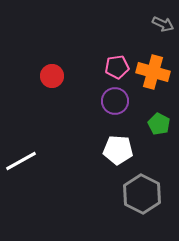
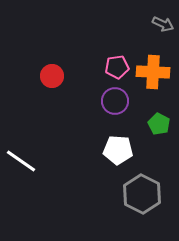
orange cross: rotated 12 degrees counterclockwise
white line: rotated 64 degrees clockwise
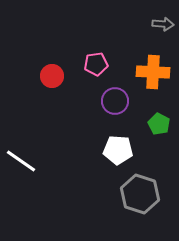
gray arrow: rotated 20 degrees counterclockwise
pink pentagon: moved 21 px left, 3 px up
gray hexagon: moved 2 px left; rotated 9 degrees counterclockwise
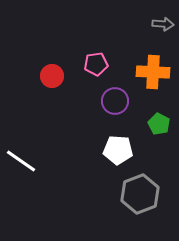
gray hexagon: rotated 21 degrees clockwise
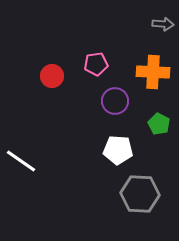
gray hexagon: rotated 24 degrees clockwise
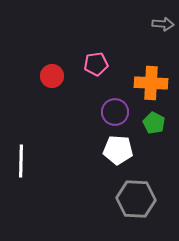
orange cross: moved 2 px left, 11 px down
purple circle: moved 11 px down
green pentagon: moved 5 px left, 1 px up
white line: rotated 56 degrees clockwise
gray hexagon: moved 4 px left, 5 px down
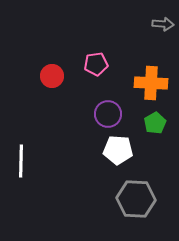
purple circle: moved 7 px left, 2 px down
green pentagon: moved 1 px right; rotated 15 degrees clockwise
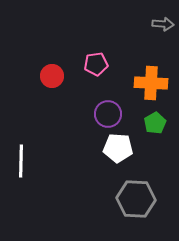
white pentagon: moved 2 px up
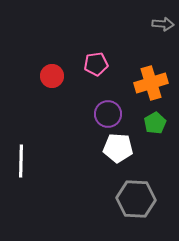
orange cross: rotated 20 degrees counterclockwise
